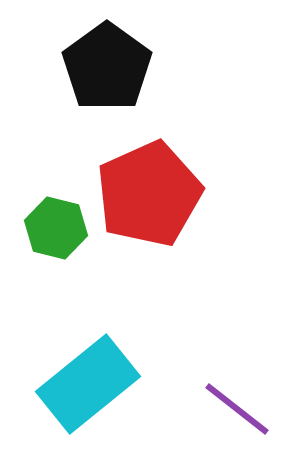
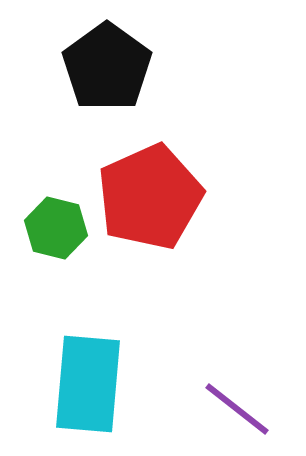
red pentagon: moved 1 px right, 3 px down
cyan rectangle: rotated 46 degrees counterclockwise
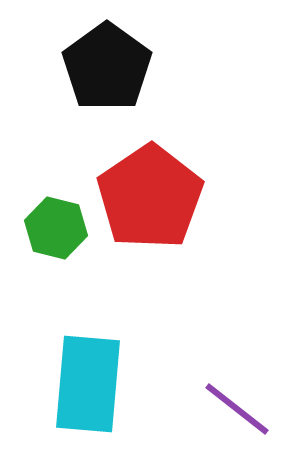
red pentagon: rotated 10 degrees counterclockwise
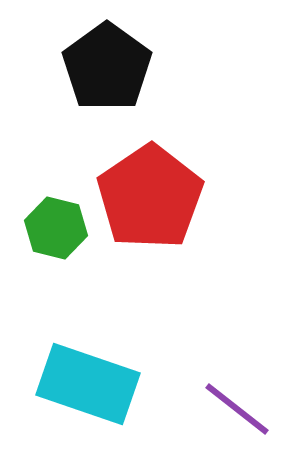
cyan rectangle: rotated 76 degrees counterclockwise
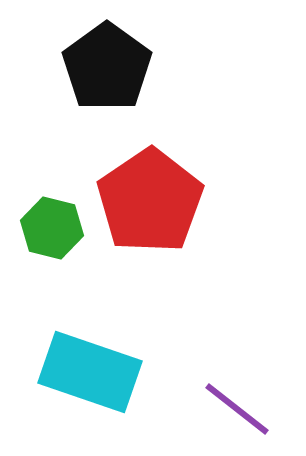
red pentagon: moved 4 px down
green hexagon: moved 4 px left
cyan rectangle: moved 2 px right, 12 px up
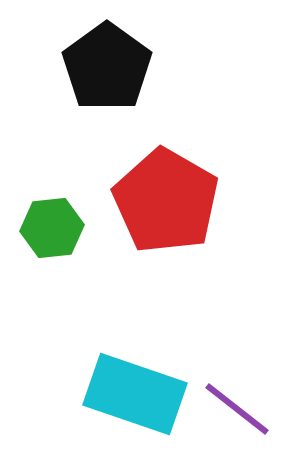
red pentagon: moved 16 px right; rotated 8 degrees counterclockwise
green hexagon: rotated 20 degrees counterclockwise
cyan rectangle: moved 45 px right, 22 px down
